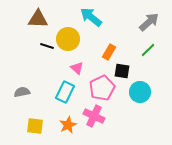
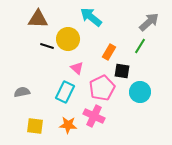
green line: moved 8 px left, 4 px up; rotated 14 degrees counterclockwise
orange star: rotated 30 degrees clockwise
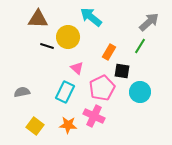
yellow circle: moved 2 px up
yellow square: rotated 30 degrees clockwise
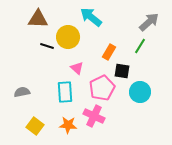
cyan rectangle: rotated 30 degrees counterclockwise
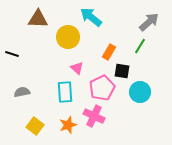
black line: moved 35 px left, 8 px down
orange star: rotated 24 degrees counterclockwise
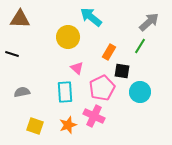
brown triangle: moved 18 px left
yellow square: rotated 18 degrees counterclockwise
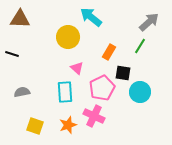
black square: moved 1 px right, 2 px down
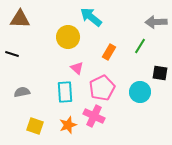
gray arrow: moved 7 px right; rotated 140 degrees counterclockwise
black square: moved 37 px right
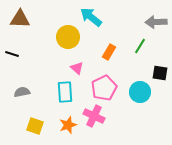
pink pentagon: moved 2 px right
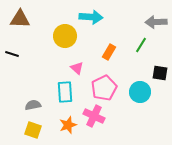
cyan arrow: rotated 145 degrees clockwise
yellow circle: moved 3 px left, 1 px up
green line: moved 1 px right, 1 px up
gray semicircle: moved 11 px right, 13 px down
yellow square: moved 2 px left, 4 px down
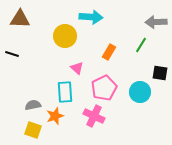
orange star: moved 13 px left, 9 px up
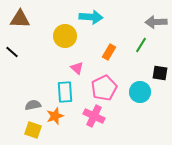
black line: moved 2 px up; rotated 24 degrees clockwise
